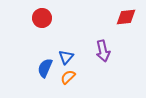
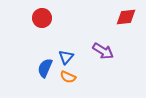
purple arrow: rotated 45 degrees counterclockwise
orange semicircle: rotated 112 degrees counterclockwise
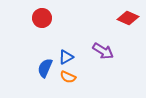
red diamond: moved 2 px right, 1 px down; rotated 30 degrees clockwise
blue triangle: rotated 21 degrees clockwise
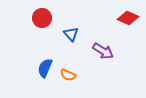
blue triangle: moved 5 px right, 23 px up; rotated 42 degrees counterclockwise
orange semicircle: moved 2 px up
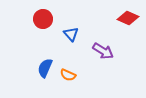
red circle: moved 1 px right, 1 px down
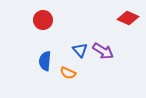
red circle: moved 1 px down
blue triangle: moved 9 px right, 16 px down
blue semicircle: moved 7 px up; rotated 18 degrees counterclockwise
orange semicircle: moved 2 px up
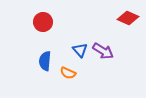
red circle: moved 2 px down
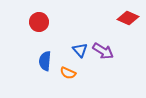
red circle: moved 4 px left
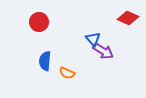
blue triangle: moved 13 px right, 11 px up
orange semicircle: moved 1 px left
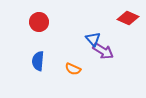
blue semicircle: moved 7 px left
orange semicircle: moved 6 px right, 4 px up
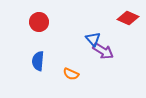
orange semicircle: moved 2 px left, 5 px down
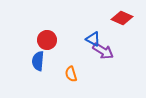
red diamond: moved 6 px left
red circle: moved 8 px right, 18 px down
blue triangle: rotated 21 degrees counterclockwise
orange semicircle: rotated 49 degrees clockwise
